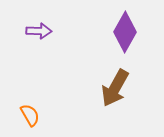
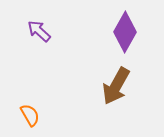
purple arrow: rotated 140 degrees counterclockwise
brown arrow: moved 1 px right, 2 px up
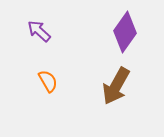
purple diamond: rotated 6 degrees clockwise
orange semicircle: moved 18 px right, 34 px up
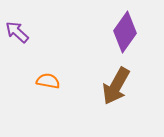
purple arrow: moved 22 px left, 1 px down
orange semicircle: rotated 50 degrees counterclockwise
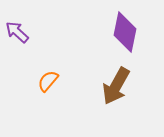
purple diamond: rotated 24 degrees counterclockwise
orange semicircle: rotated 60 degrees counterclockwise
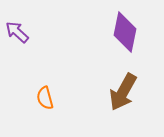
orange semicircle: moved 3 px left, 17 px down; rotated 55 degrees counterclockwise
brown arrow: moved 7 px right, 6 px down
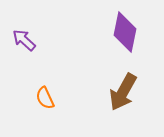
purple arrow: moved 7 px right, 8 px down
orange semicircle: rotated 10 degrees counterclockwise
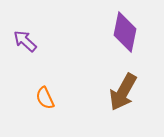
purple arrow: moved 1 px right, 1 px down
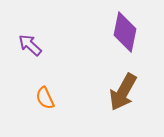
purple arrow: moved 5 px right, 4 px down
